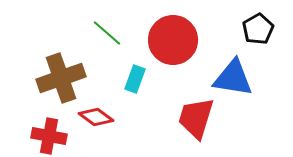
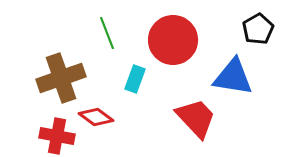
green line: rotated 28 degrees clockwise
blue triangle: moved 1 px up
red trapezoid: rotated 120 degrees clockwise
red cross: moved 8 px right
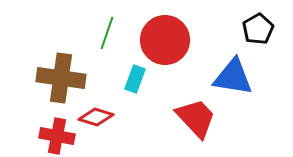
green line: rotated 40 degrees clockwise
red circle: moved 8 px left
brown cross: rotated 27 degrees clockwise
red diamond: rotated 20 degrees counterclockwise
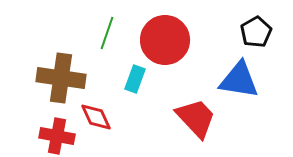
black pentagon: moved 2 px left, 3 px down
blue triangle: moved 6 px right, 3 px down
red diamond: rotated 48 degrees clockwise
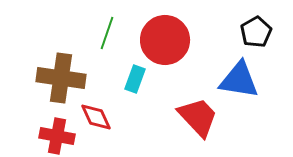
red trapezoid: moved 2 px right, 1 px up
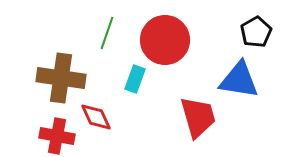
red trapezoid: rotated 27 degrees clockwise
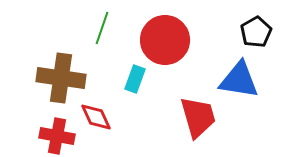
green line: moved 5 px left, 5 px up
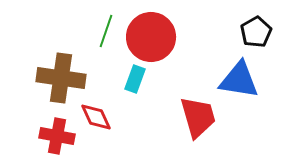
green line: moved 4 px right, 3 px down
red circle: moved 14 px left, 3 px up
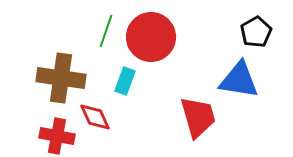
cyan rectangle: moved 10 px left, 2 px down
red diamond: moved 1 px left
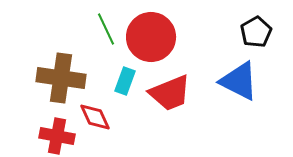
green line: moved 2 px up; rotated 44 degrees counterclockwise
blue triangle: moved 1 px down; rotated 18 degrees clockwise
red trapezoid: moved 28 px left, 24 px up; rotated 84 degrees clockwise
